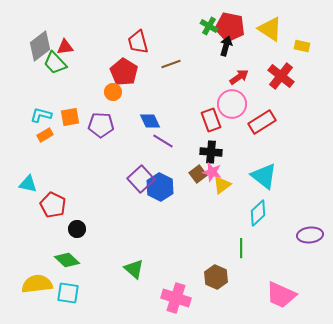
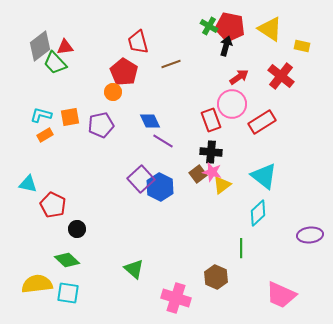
purple pentagon at (101, 125): rotated 15 degrees counterclockwise
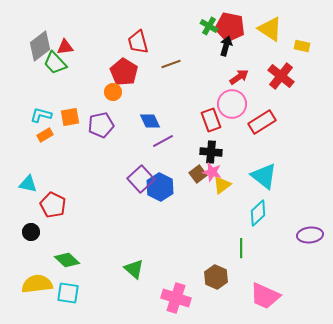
purple line at (163, 141): rotated 60 degrees counterclockwise
black circle at (77, 229): moved 46 px left, 3 px down
pink trapezoid at (281, 295): moved 16 px left, 1 px down
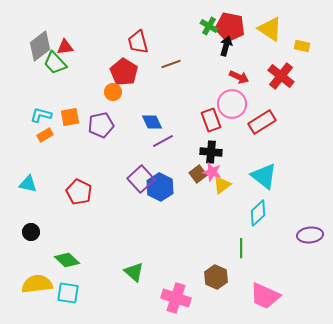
red arrow at (239, 77): rotated 60 degrees clockwise
blue diamond at (150, 121): moved 2 px right, 1 px down
red pentagon at (53, 205): moved 26 px right, 13 px up
green triangle at (134, 269): moved 3 px down
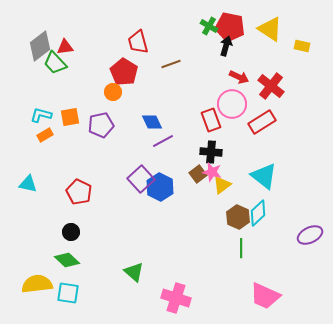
red cross at (281, 76): moved 10 px left, 10 px down
black circle at (31, 232): moved 40 px right
purple ellipse at (310, 235): rotated 20 degrees counterclockwise
brown hexagon at (216, 277): moved 22 px right, 60 px up
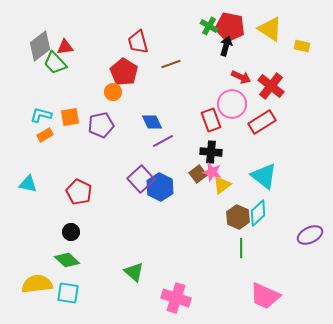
red arrow at (239, 77): moved 2 px right
